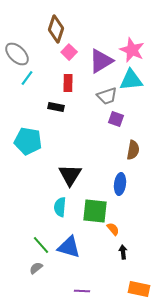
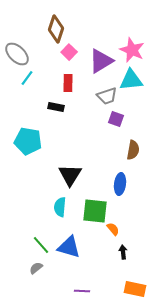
orange rectangle: moved 4 px left
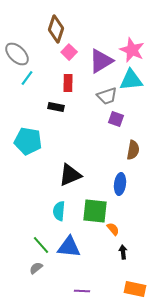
black triangle: rotated 35 degrees clockwise
cyan semicircle: moved 1 px left, 4 px down
blue triangle: rotated 10 degrees counterclockwise
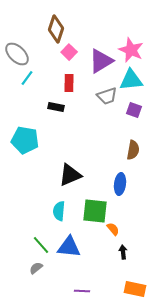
pink star: moved 1 px left
red rectangle: moved 1 px right
purple square: moved 18 px right, 9 px up
cyan pentagon: moved 3 px left, 1 px up
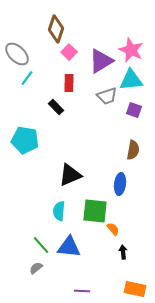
black rectangle: rotated 35 degrees clockwise
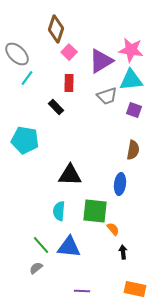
pink star: rotated 15 degrees counterclockwise
black triangle: rotated 25 degrees clockwise
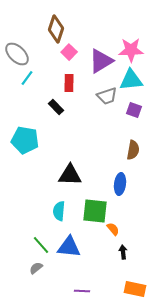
pink star: rotated 10 degrees counterclockwise
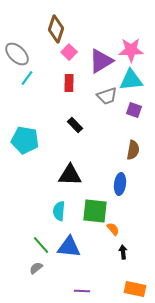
black rectangle: moved 19 px right, 18 px down
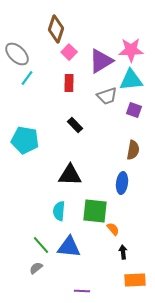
blue ellipse: moved 2 px right, 1 px up
orange rectangle: moved 9 px up; rotated 15 degrees counterclockwise
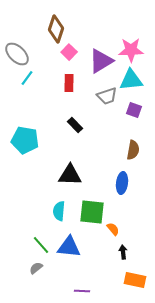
green square: moved 3 px left, 1 px down
orange rectangle: rotated 15 degrees clockwise
